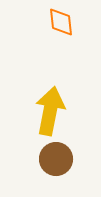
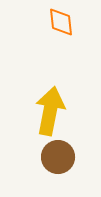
brown circle: moved 2 px right, 2 px up
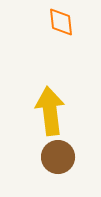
yellow arrow: rotated 18 degrees counterclockwise
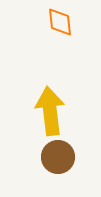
orange diamond: moved 1 px left
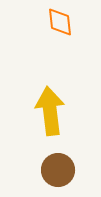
brown circle: moved 13 px down
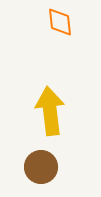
brown circle: moved 17 px left, 3 px up
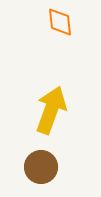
yellow arrow: moved 1 px right, 1 px up; rotated 27 degrees clockwise
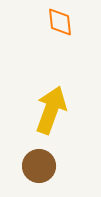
brown circle: moved 2 px left, 1 px up
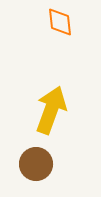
brown circle: moved 3 px left, 2 px up
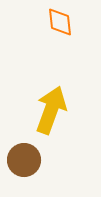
brown circle: moved 12 px left, 4 px up
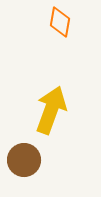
orange diamond: rotated 16 degrees clockwise
